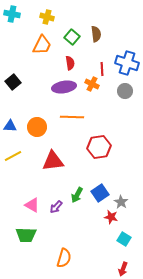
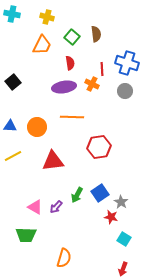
pink triangle: moved 3 px right, 2 px down
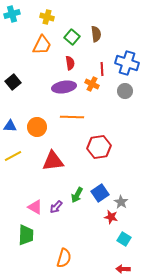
cyan cross: rotated 28 degrees counterclockwise
green trapezoid: rotated 90 degrees counterclockwise
red arrow: rotated 72 degrees clockwise
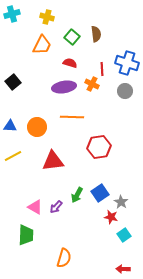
red semicircle: rotated 64 degrees counterclockwise
cyan square: moved 4 px up; rotated 24 degrees clockwise
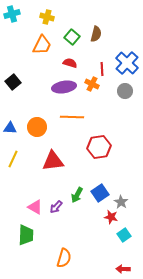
brown semicircle: rotated 21 degrees clockwise
blue cross: rotated 25 degrees clockwise
blue triangle: moved 2 px down
yellow line: moved 3 px down; rotated 36 degrees counterclockwise
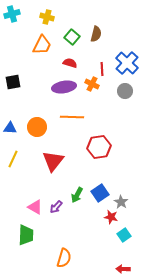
black square: rotated 28 degrees clockwise
red triangle: rotated 45 degrees counterclockwise
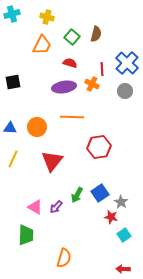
red triangle: moved 1 px left
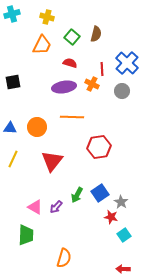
gray circle: moved 3 px left
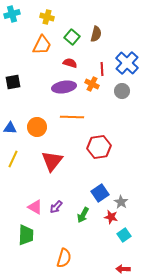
green arrow: moved 6 px right, 20 px down
